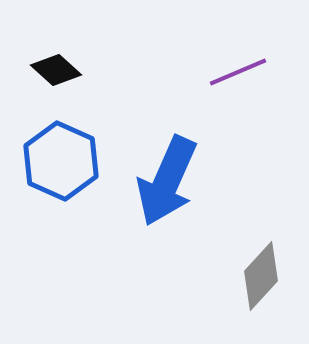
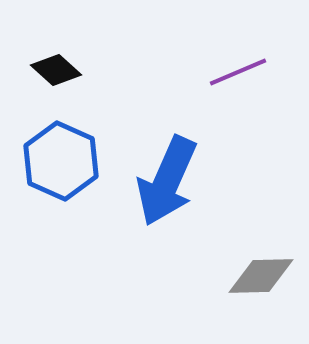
gray diamond: rotated 46 degrees clockwise
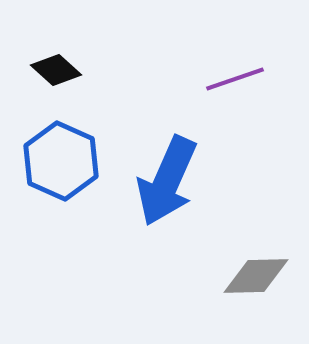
purple line: moved 3 px left, 7 px down; rotated 4 degrees clockwise
gray diamond: moved 5 px left
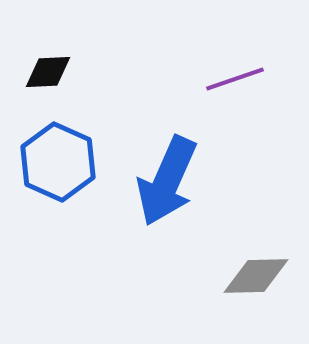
black diamond: moved 8 px left, 2 px down; rotated 45 degrees counterclockwise
blue hexagon: moved 3 px left, 1 px down
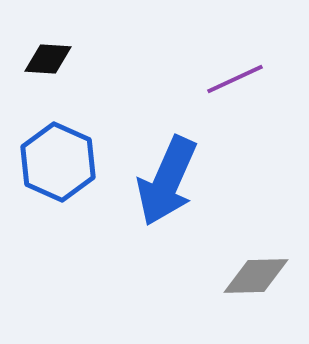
black diamond: moved 13 px up; rotated 6 degrees clockwise
purple line: rotated 6 degrees counterclockwise
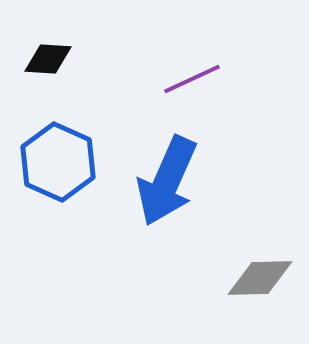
purple line: moved 43 px left
gray diamond: moved 4 px right, 2 px down
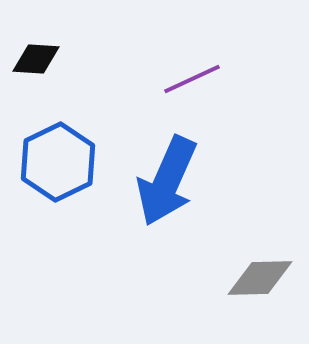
black diamond: moved 12 px left
blue hexagon: rotated 10 degrees clockwise
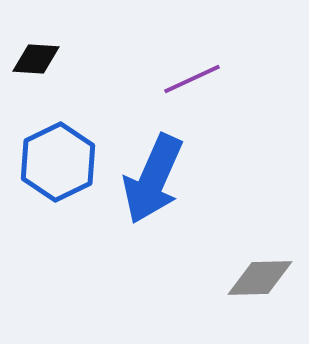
blue arrow: moved 14 px left, 2 px up
